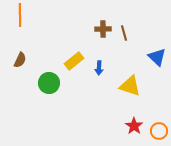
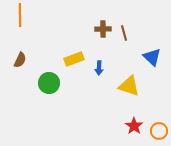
blue triangle: moved 5 px left
yellow rectangle: moved 2 px up; rotated 18 degrees clockwise
yellow triangle: moved 1 px left
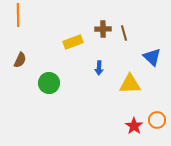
orange line: moved 2 px left
yellow rectangle: moved 1 px left, 17 px up
yellow triangle: moved 1 px right, 2 px up; rotated 20 degrees counterclockwise
orange circle: moved 2 px left, 11 px up
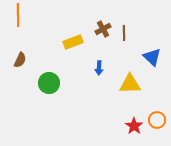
brown cross: rotated 28 degrees counterclockwise
brown line: rotated 14 degrees clockwise
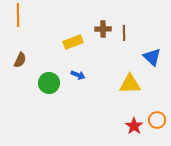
brown cross: rotated 28 degrees clockwise
blue arrow: moved 21 px left, 7 px down; rotated 72 degrees counterclockwise
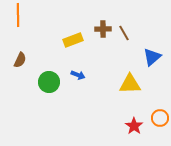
brown line: rotated 28 degrees counterclockwise
yellow rectangle: moved 2 px up
blue triangle: rotated 36 degrees clockwise
green circle: moved 1 px up
orange circle: moved 3 px right, 2 px up
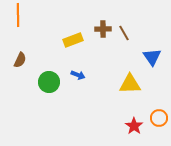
blue triangle: rotated 24 degrees counterclockwise
orange circle: moved 1 px left
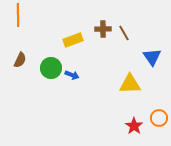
blue arrow: moved 6 px left
green circle: moved 2 px right, 14 px up
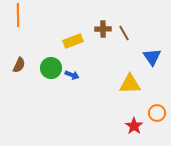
yellow rectangle: moved 1 px down
brown semicircle: moved 1 px left, 5 px down
orange circle: moved 2 px left, 5 px up
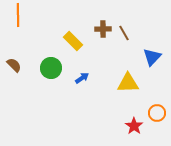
yellow rectangle: rotated 66 degrees clockwise
blue triangle: rotated 18 degrees clockwise
brown semicircle: moved 5 px left; rotated 70 degrees counterclockwise
blue arrow: moved 10 px right, 3 px down; rotated 56 degrees counterclockwise
yellow triangle: moved 2 px left, 1 px up
